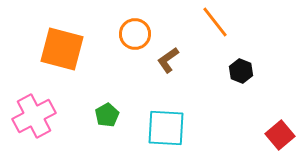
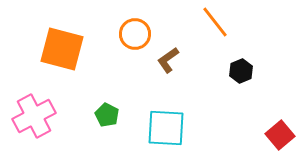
black hexagon: rotated 15 degrees clockwise
green pentagon: rotated 15 degrees counterclockwise
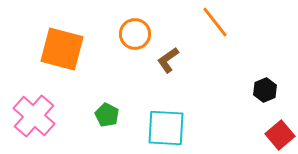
black hexagon: moved 24 px right, 19 px down
pink cross: rotated 21 degrees counterclockwise
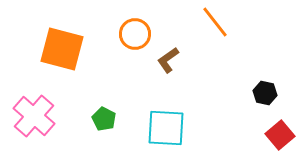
black hexagon: moved 3 px down; rotated 25 degrees counterclockwise
green pentagon: moved 3 px left, 4 px down
